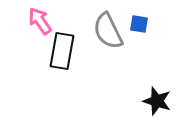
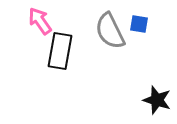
gray semicircle: moved 2 px right
black rectangle: moved 2 px left
black star: moved 1 px up
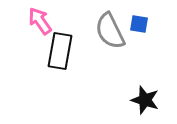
black star: moved 12 px left
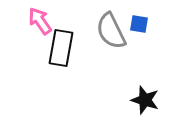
gray semicircle: moved 1 px right
black rectangle: moved 1 px right, 3 px up
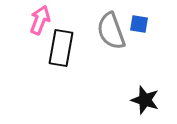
pink arrow: moved 1 px up; rotated 56 degrees clockwise
gray semicircle: rotated 6 degrees clockwise
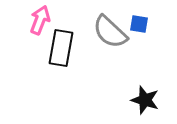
gray semicircle: moved 1 px left, 1 px down; rotated 27 degrees counterclockwise
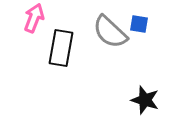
pink arrow: moved 6 px left, 2 px up
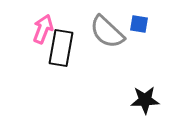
pink arrow: moved 9 px right, 11 px down
gray semicircle: moved 3 px left
black star: rotated 20 degrees counterclockwise
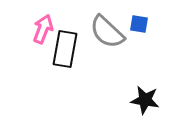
black rectangle: moved 4 px right, 1 px down
black star: rotated 12 degrees clockwise
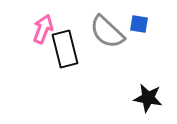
black rectangle: rotated 24 degrees counterclockwise
black star: moved 3 px right, 2 px up
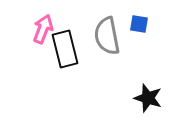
gray semicircle: moved 4 px down; rotated 36 degrees clockwise
black star: rotated 8 degrees clockwise
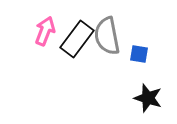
blue square: moved 30 px down
pink arrow: moved 2 px right, 2 px down
black rectangle: moved 12 px right, 10 px up; rotated 51 degrees clockwise
